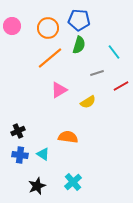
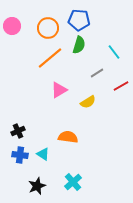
gray line: rotated 16 degrees counterclockwise
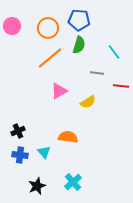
gray line: rotated 40 degrees clockwise
red line: rotated 35 degrees clockwise
pink triangle: moved 1 px down
cyan triangle: moved 1 px right, 2 px up; rotated 16 degrees clockwise
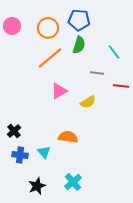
black cross: moved 4 px left; rotated 16 degrees counterclockwise
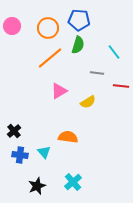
green semicircle: moved 1 px left
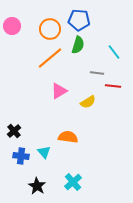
orange circle: moved 2 px right, 1 px down
red line: moved 8 px left
blue cross: moved 1 px right, 1 px down
black star: rotated 18 degrees counterclockwise
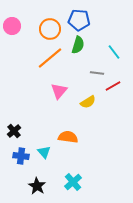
red line: rotated 35 degrees counterclockwise
pink triangle: rotated 18 degrees counterclockwise
